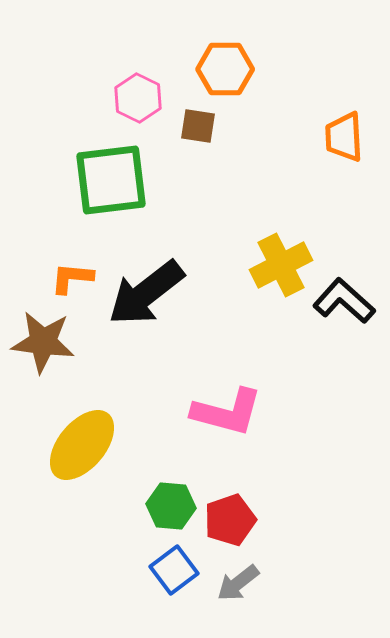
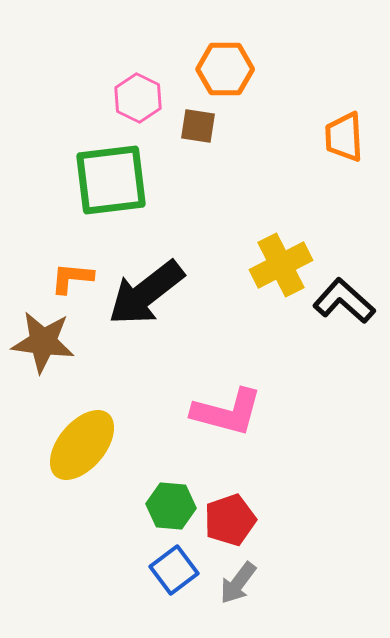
gray arrow: rotated 15 degrees counterclockwise
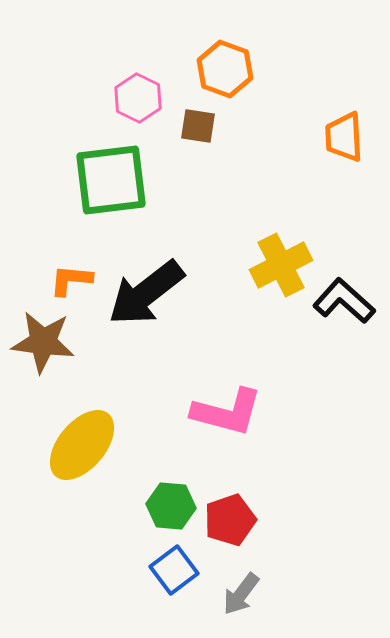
orange hexagon: rotated 20 degrees clockwise
orange L-shape: moved 1 px left, 2 px down
gray arrow: moved 3 px right, 11 px down
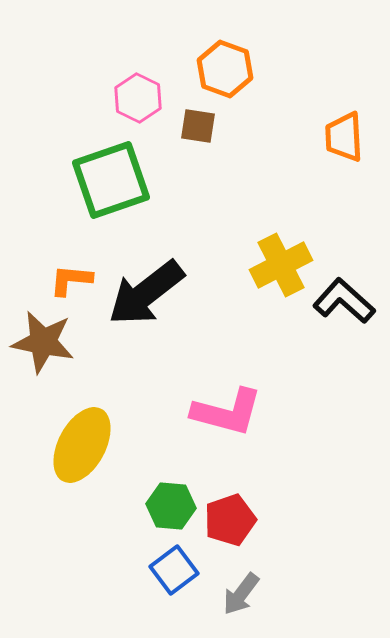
green square: rotated 12 degrees counterclockwise
brown star: rotated 4 degrees clockwise
yellow ellipse: rotated 12 degrees counterclockwise
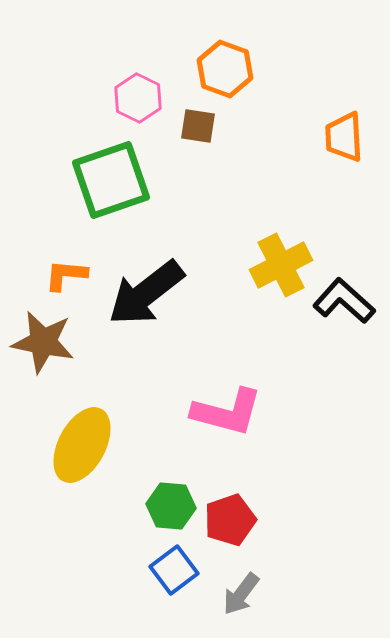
orange L-shape: moved 5 px left, 5 px up
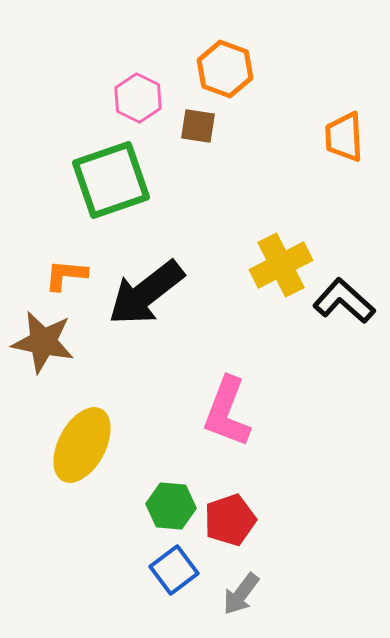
pink L-shape: rotated 96 degrees clockwise
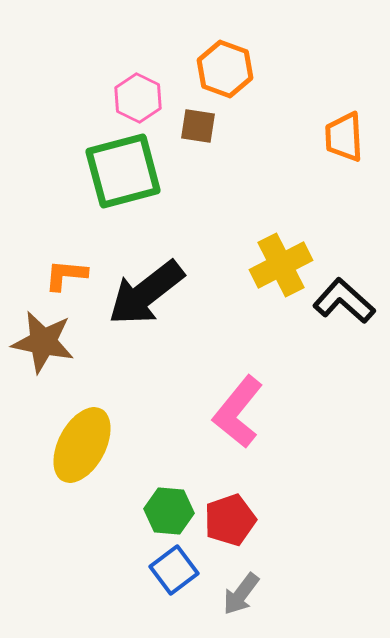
green square: moved 12 px right, 9 px up; rotated 4 degrees clockwise
pink L-shape: moved 11 px right; rotated 18 degrees clockwise
green hexagon: moved 2 px left, 5 px down
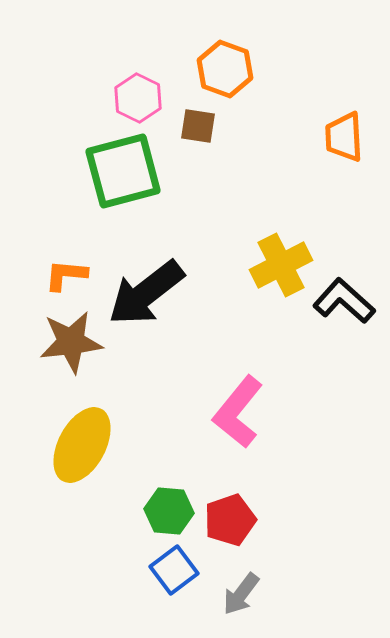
brown star: moved 28 px right; rotated 18 degrees counterclockwise
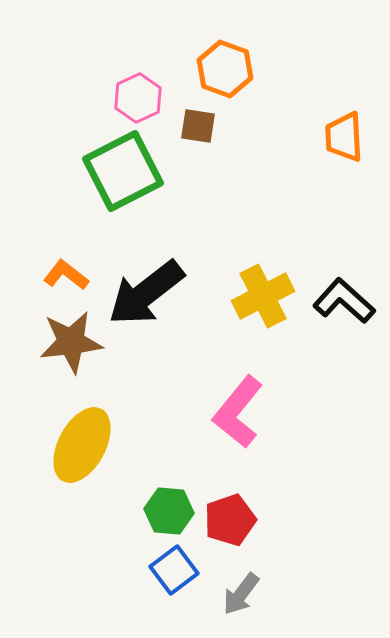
pink hexagon: rotated 9 degrees clockwise
green square: rotated 12 degrees counterclockwise
yellow cross: moved 18 px left, 31 px down
orange L-shape: rotated 33 degrees clockwise
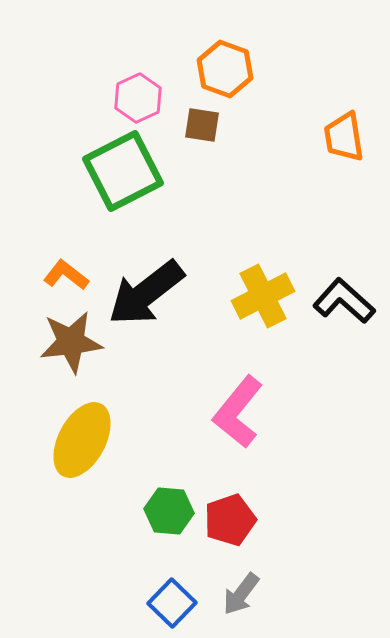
brown square: moved 4 px right, 1 px up
orange trapezoid: rotated 6 degrees counterclockwise
yellow ellipse: moved 5 px up
blue square: moved 2 px left, 33 px down; rotated 9 degrees counterclockwise
